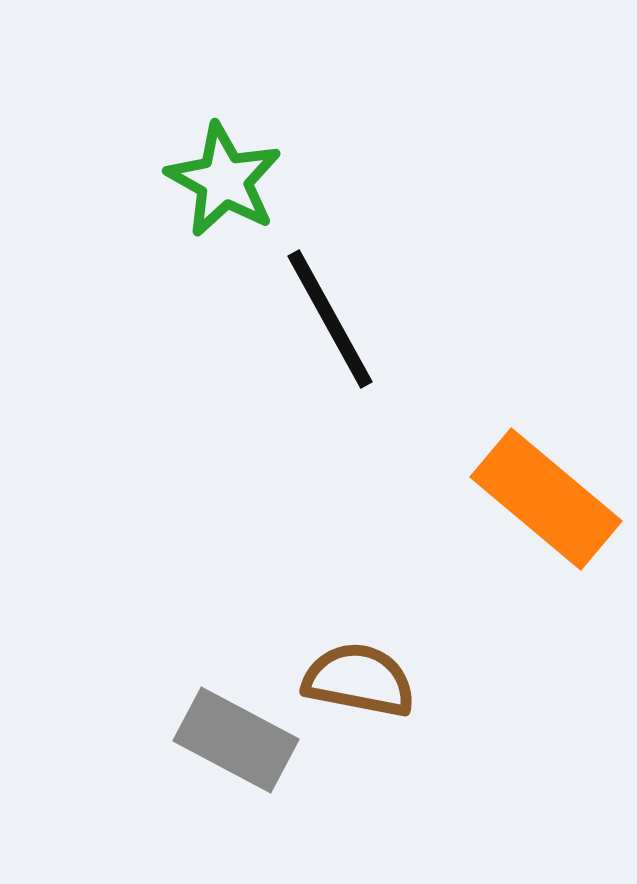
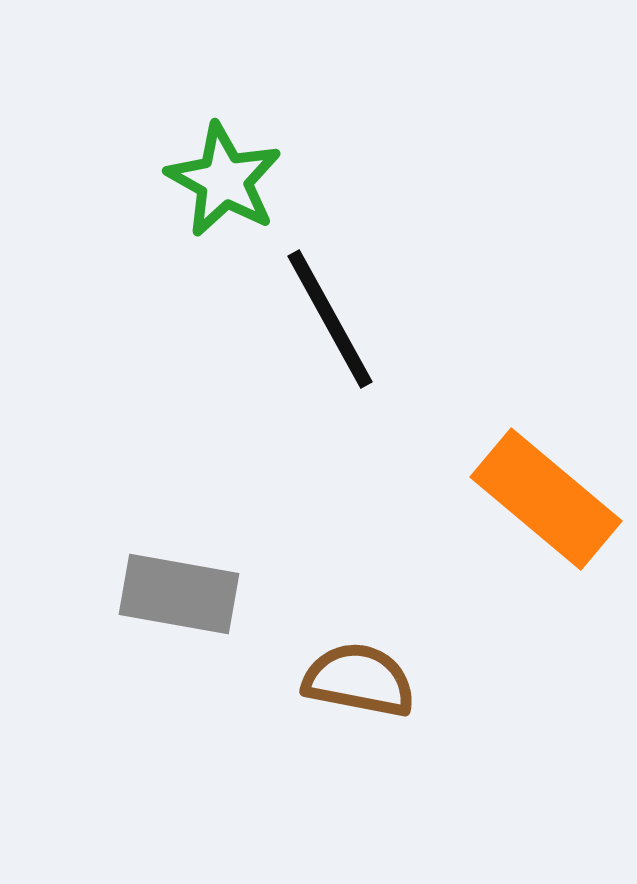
gray rectangle: moved 57 px left, 146 px up; rotated 18 degrees counterclockwise
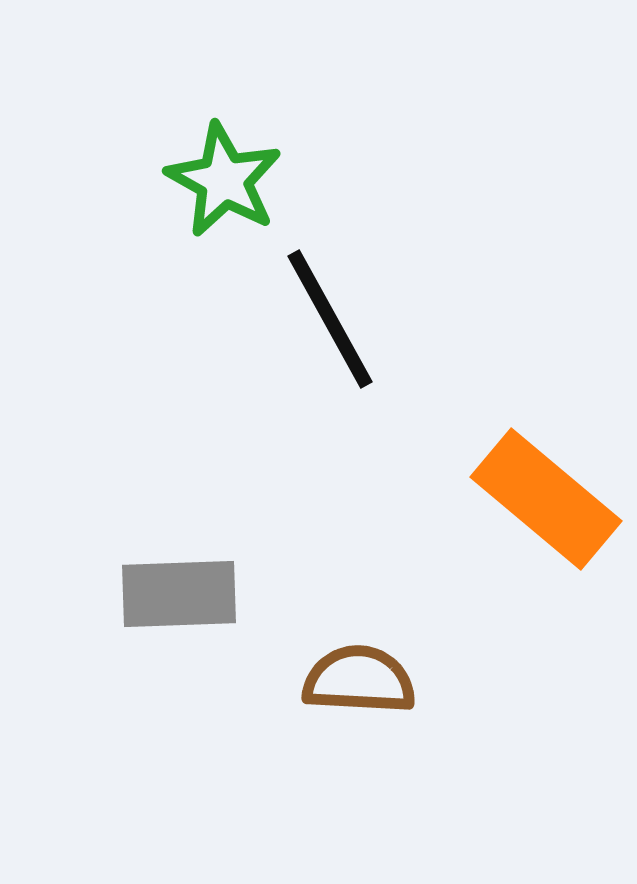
gray rectangle: rotated 12 degrees counterclockwise
brown semicircle: rotated 8 degrees counterclockwise
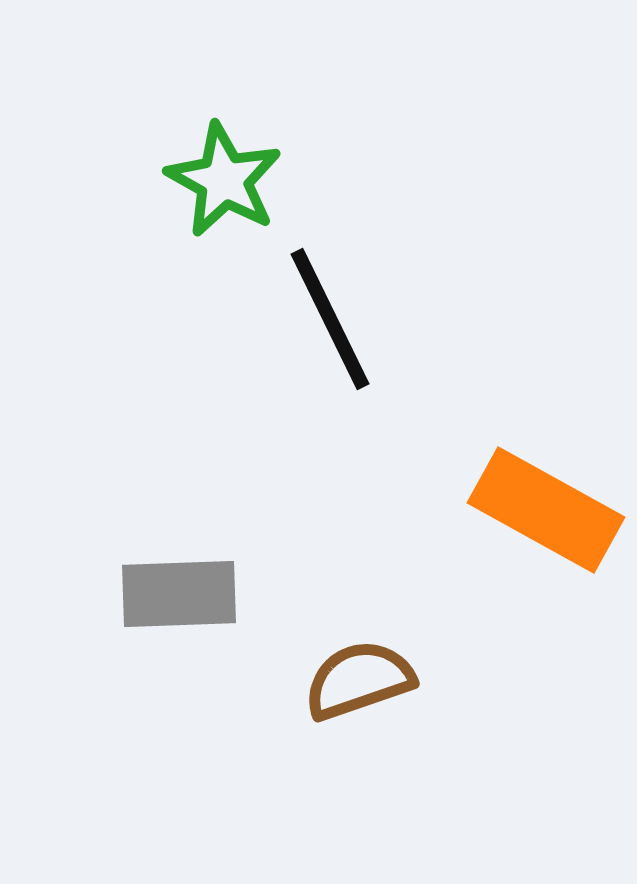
black line: rotated 3 degrees clockwise
orange rectangle: moved 11 px down; rotated 11 degrees counterclockwise
brown semicircle: rotated 22 degrees counterclockwise
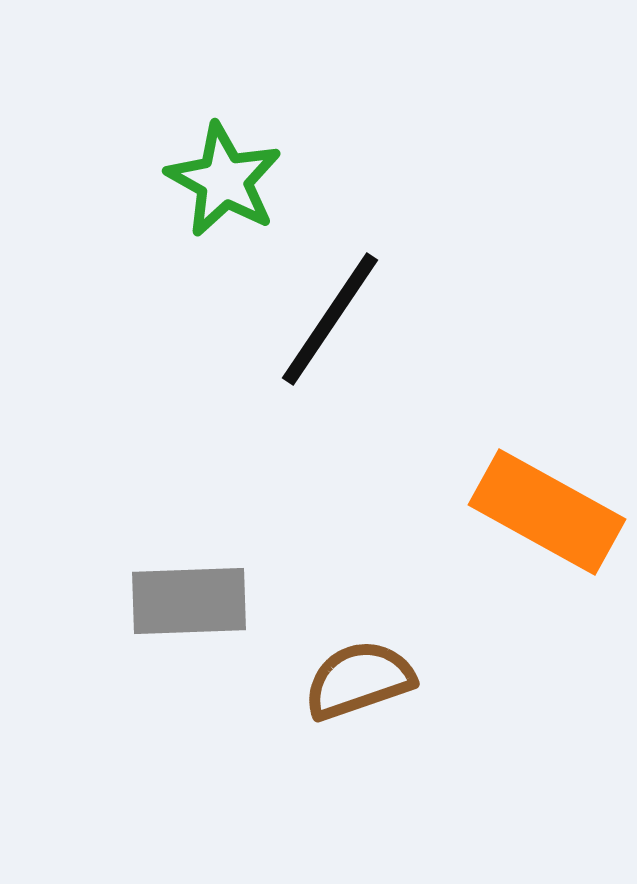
black line: rotated 60 degrees clockwise
orange rectangle: moved 1 px right, 2 px down
gray rectangle: moved 10 px right, 7 px down
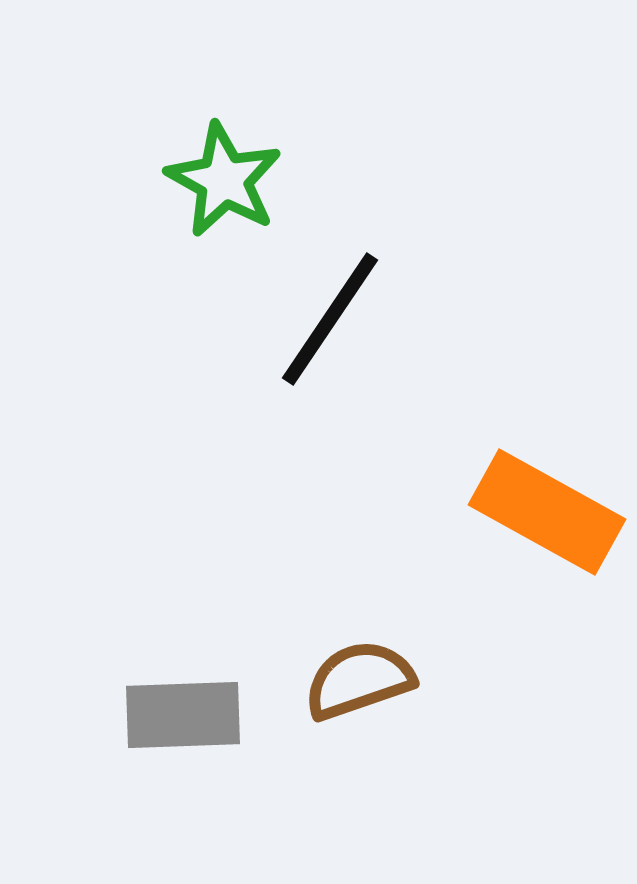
gray rectangle: moved 6 px left, 114 px down
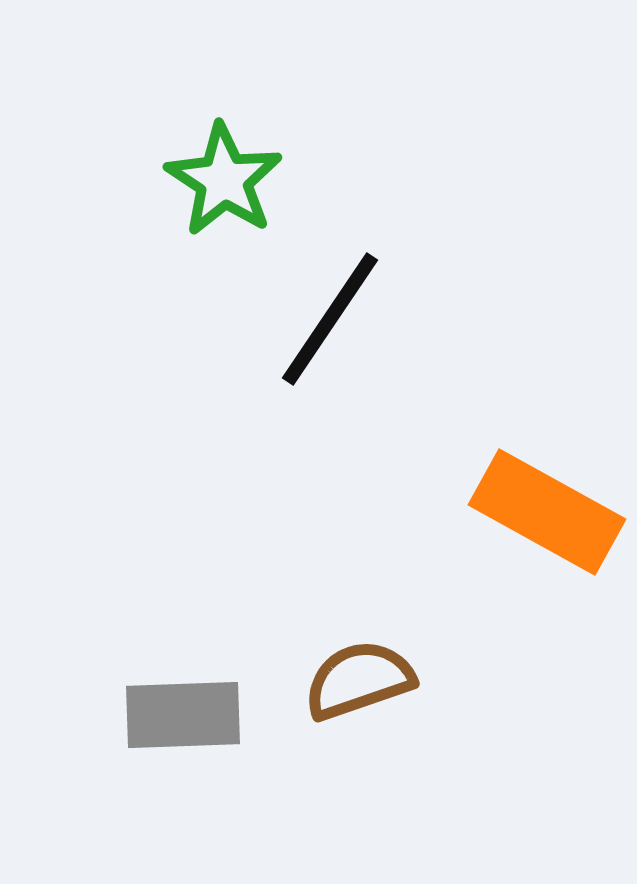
green star: rotated 4 degrees clockwise
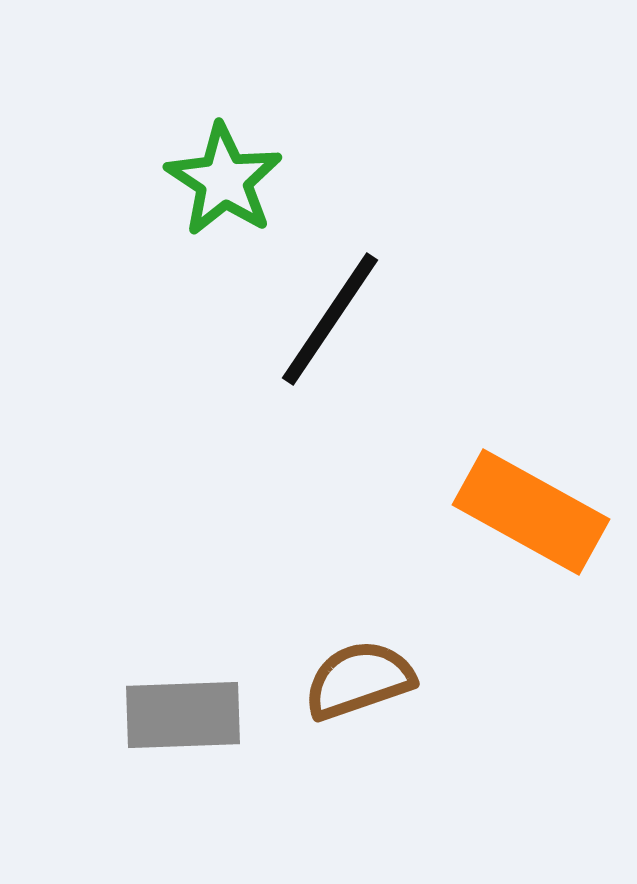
orange rectangle: moved 16 px left
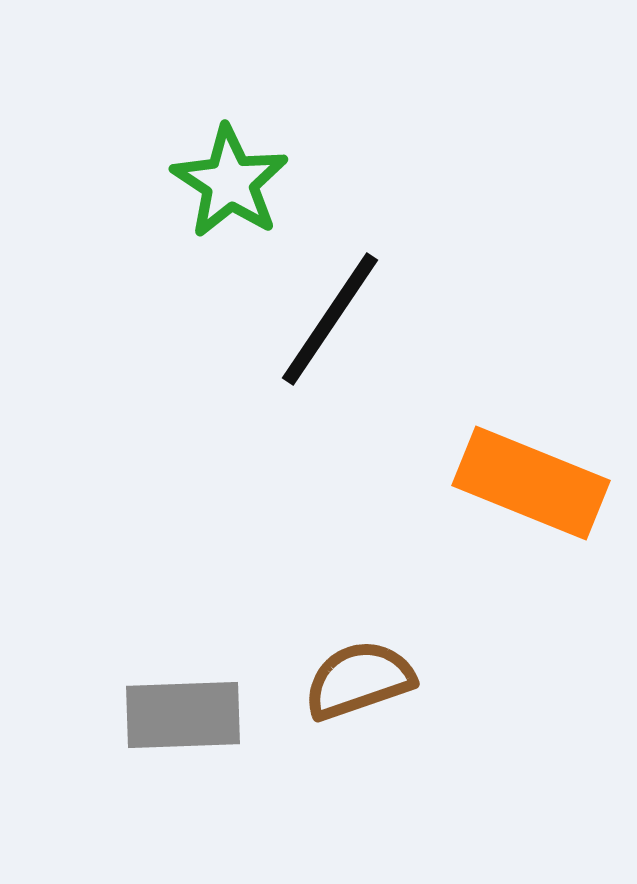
green star: moved 6 px right, 2 px down
orange rectangle: moved 29 px up; rotated 7 degrees counterclockwise
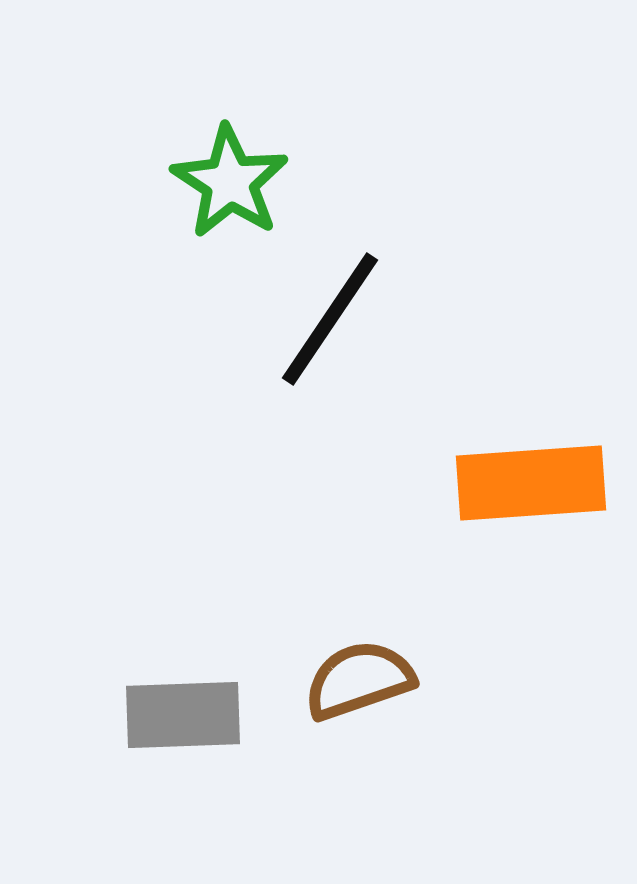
orange rectangle: rotated 26 degrees counterclockwise
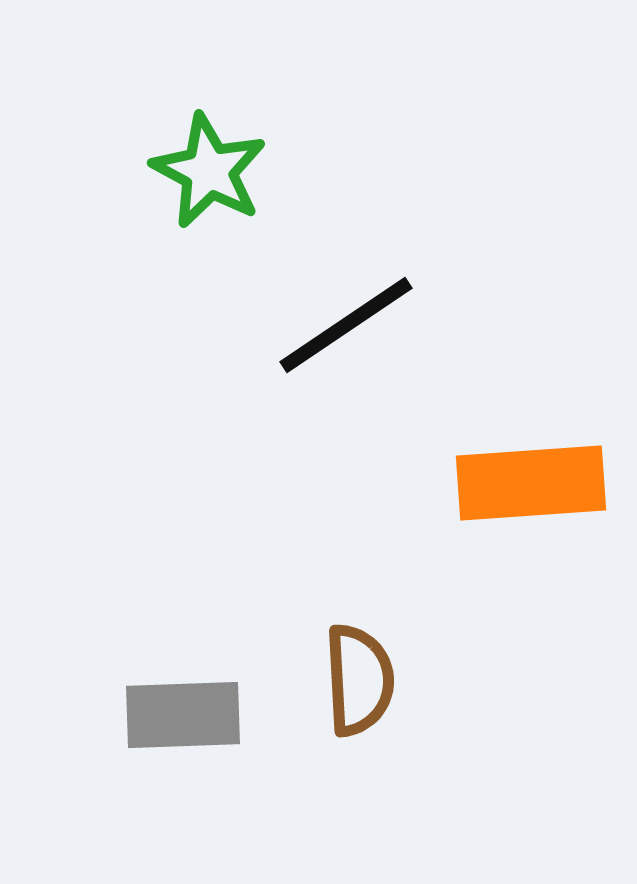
green star: moved 21 px left, 11 px up; rotated 5 degrees counterclockwise
black line: moved 16 px right, 6 px down; rotated 22 degrees clockwise
brown semicircle: rotated 106 degrees clockwise
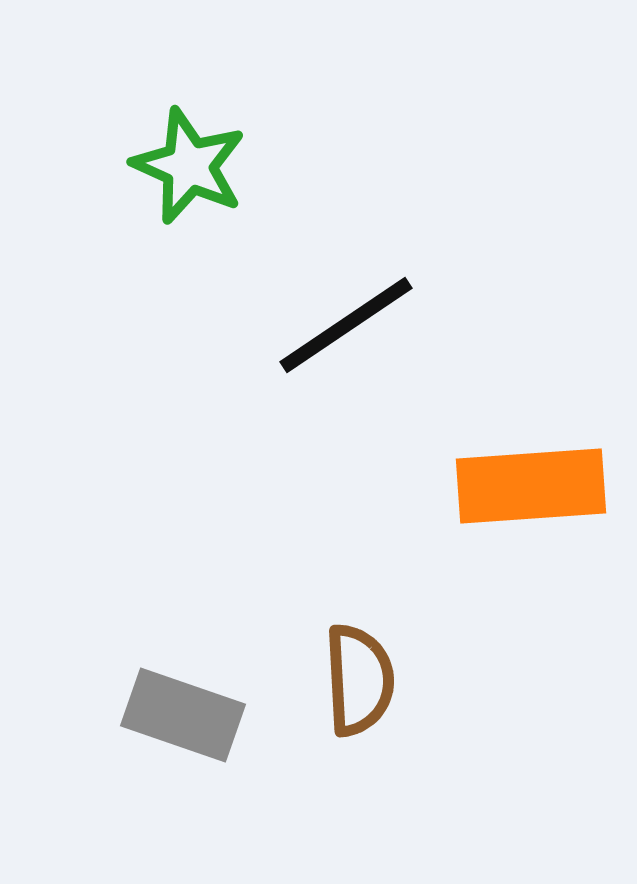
green star: moved 20 px left, 5 px up; rotated 4 degrees counterclockwise
orange rectangle: moved 3 px down
gray rectangle: rotated 21 degrees clockwise
